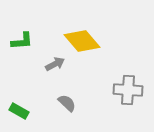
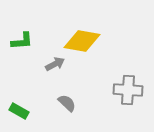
yellow diamond: rotated 39 degrees counterclockwise
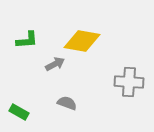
green L-shape: moved 5 px right, 1 px up
gray cross: moved 1 px right, 8 px up
gray semicircle: rotated 24 degrees counterclockwise
green rectangle: moved 1 px down
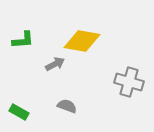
green L-shape: moved 4 px left
gray cross: rotated 12 degrees clockwise
gray semicircle: moved 3 px down
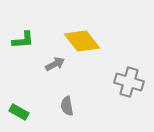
yellow diamond: rotated 42 degrees clockwise
gray semicircle: rotated 120 degrees counterclockwise
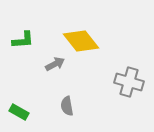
yellow diamond: moved 1 px left
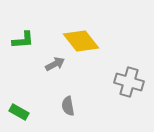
gray semicircle: moved 1 px right
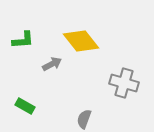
gray arrow: moved 3 px left
gray cross: moved 5 px left, 1 px down
gray semicircle: moved 16 px right, 13 px down; rotated 30 degrees clockwise
green rectangle: moved 6 px right, 6 px up
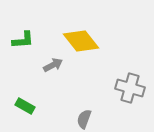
gray arrow: moved 1 px right, 1 px down
gray cross: moved 6 px right, 5 px down
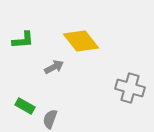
gray arrow: moved 1 px right, 2 px down
gray semicircle: moved 34 px left
